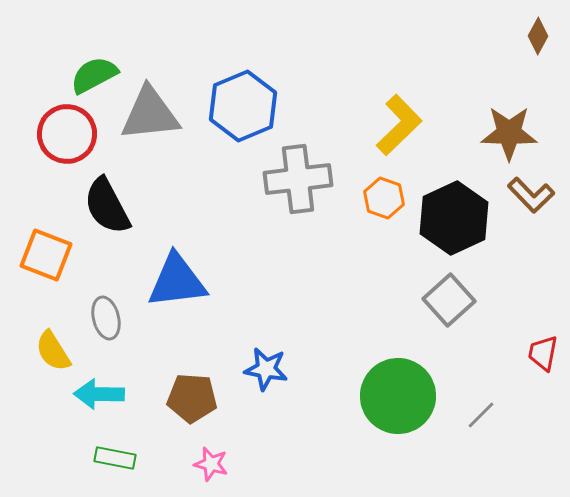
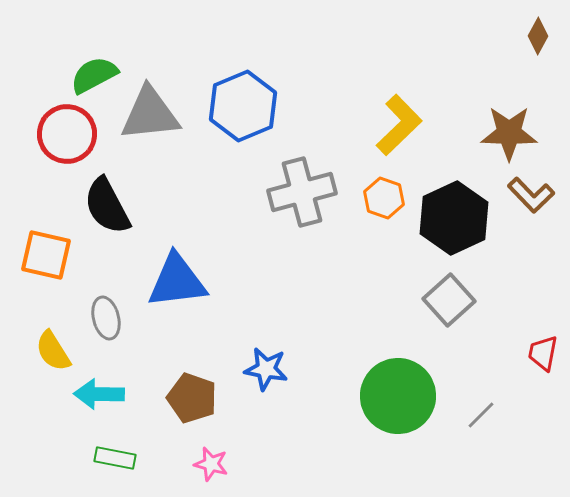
gray cross: moved 4 px right, 13 px down; rotated 8 degrees counterclockwise
orange square: rotated 8 degrees counterclockwise
brown pentagon: rotated 15 degrees clockwise
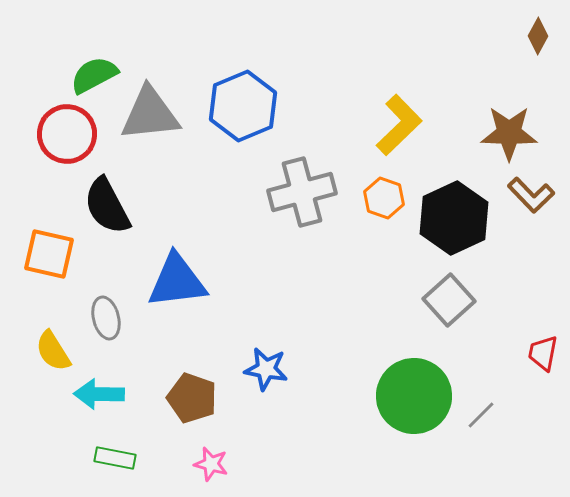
orange square: moved 3 px right, 1 px up
green circle: moved 16 px right
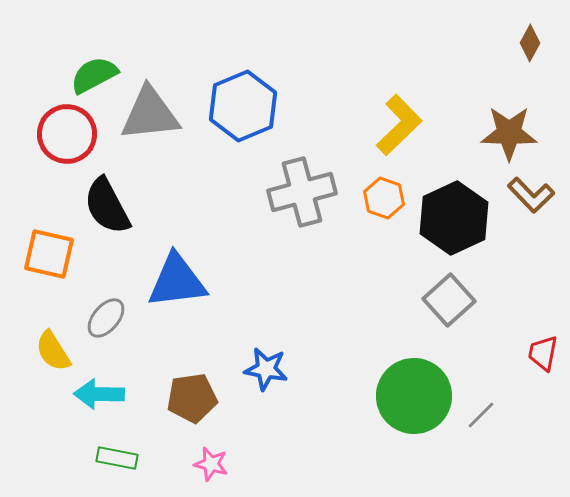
brown diamond: moved 8 px left, 7 px down
gray ellipse: rotated 54 degrees clockwise
brown pentagon: rotated 27 degrees counterclockwise
green rectangle: moved 2 px right
